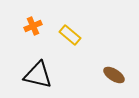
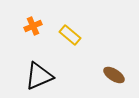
black triangle: moved 1 px right, 1 px down; rotated 36 degrees counterclockwise
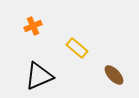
yellow rectangle: moved 7 px right, 13 px down
brown ellipse: rotated 15 degrees clockwise
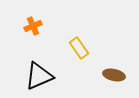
yellow rectangle: moved 2 px right; rotated 15 degrees clockwise
brown ellipse: rotated 35 degrees counterclockwise
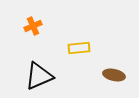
yellow rectangle: rotated 60 degrees counterclockwise
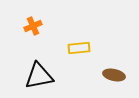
black triangle: rotated 12 degrees clockwise
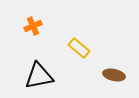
yellow rectangle: rotated 45 degrees clockwise
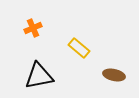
orange cross: moved 2 px down
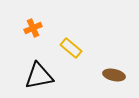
yellow rectangle: moved 8 px left
